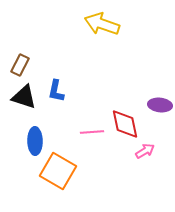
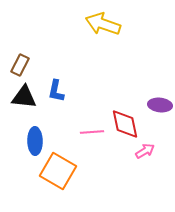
yellow arrow: moved 1 px right
black triangle: rotated 12 degrees counterclockwise
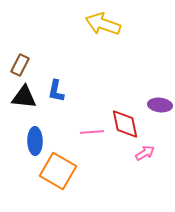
pink arrow: moved 2 px down
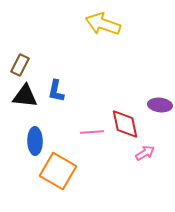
black triangle: moved 1 px right, 1 px up
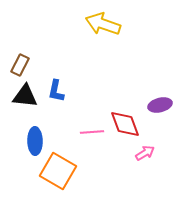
purple ellipse: rotated 20 degrees counterclockwise
red diamond: rotated 8 degrees counterclockwise
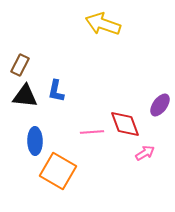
purple ellipse: rotated 40 degrees counterclockwise
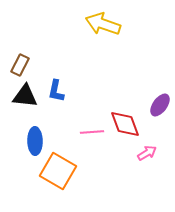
pink arrow: moved 2 px right
